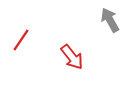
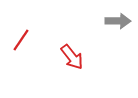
gray arrow: moved 8 px right, 1 px down; rotated 120 degrees clockwise
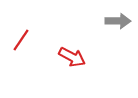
red arrow: rotated 24 degrees counterclockwise
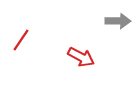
red arrow: moved 9 px right
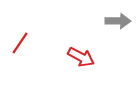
red line: moved 1 px left, 3 px down
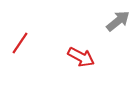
gray arrow: rotated 40 degrees counterclockwise
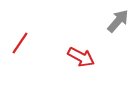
gray arrow: rotated 10 degrees counterclockwise
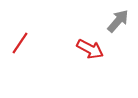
red arrow: moved 9 px right, 8 px up
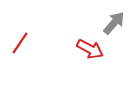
gray arrow: moved 4 px left, 2 px down
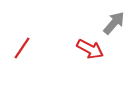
red line: moved 2 px right, 5 px down
